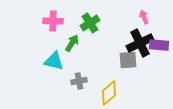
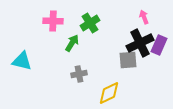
purple rectangle: rotated 72 degrees counterclockwise
cyan triangle: moved 32 px left
gray cross: moved 7 px up
yellow diamond: rotated 15 degrees clockwise
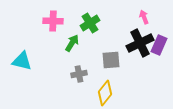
gray square: moved 17 px left
yellow diamond: moved 4 px left; rotated 25 degrees counterclockwise
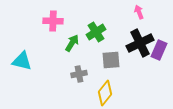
pink arrow: moved 5 px left, 5 px up
green cross: moved 6 px right, 9 px down
purple rectangle: moved 5 px down
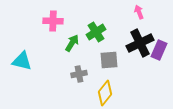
gray square: moved 2 px left
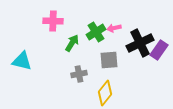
pink arrow: moved 25 px left, 16 px down; rotated 80 degrees counterclockwise
purple rectangle: rotated 12 degrees clockwise
